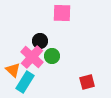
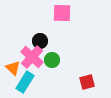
green circle: moved 4 px down
orange triangle: moved 2 px up
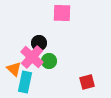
black circle: moved 1 px left, 2 px down
green circle: moved 3 px left, 1 px down
orange triangle: moved 1 px right, 1 px down
cyan rectangle: rotated 20 degrees counterclockwise
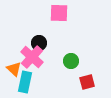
pink square: moved 3 px left
green circle: moved 22 px right
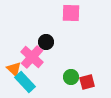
pink square: moved 12 px right
black circle: moved 7 px right, 1 px up
green circle: moved 16 px down
cyan rectangle: rotated 55 degrees counterclockwise
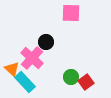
pink cross: moved 1 px down
orange triangle: moved 2 px left
red square: moved 1 px left; rotated 21 degrees counterclockwise
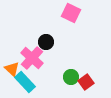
pink square: rotated 24 degrees clockwise
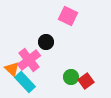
pink square: moved 3 px left, 3 px down
pink cross: moved 3 px left, 2 px down; rotated 10 degrees clockwise
red square: moved 1 px up
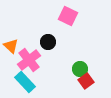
black circle: moved 2 px right
orange triangle: moved 1 px left, 23 px up
green circle: moved 9 px right, 8 px up
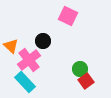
black circle: moved 5 px left, 1 px up
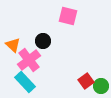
pink square: rotated 12 degrees counterclockwise
orange triangle: moved 2 px right, 1 px up
green circle: moved 21 px right, 17 px down
